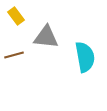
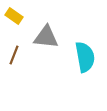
yellow rectangle: moved 2 px left; rotated 18 degrees counterclockwise
brown line: rotated 54 degrees counterclockwise
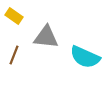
cyan semicircle: rotated 124 degrees clockwise
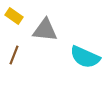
gray triangle: moved 1 px left, 7 px up
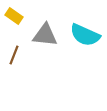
gray triangle: moved 5 px down
cyan semicircle: moved 22 px up
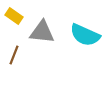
gray triangle: moved 3 px left, 3 px up
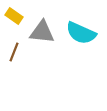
cyan semicircle: moved 4 px left, 2 px up
brown line: moved 3 px up
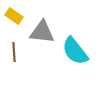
cyan semicircle: moved 6 px left, 18 px down; rotated 28 degrees clockwise
brown line: rotated 24 degrees counterclockwise
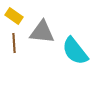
brown line: moved 9 px up
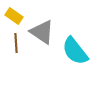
gray triangle: rotated 28 degrees clockwise
brown line: moved 2 px right
